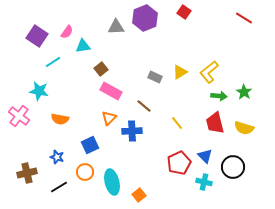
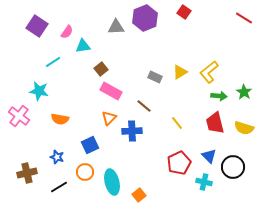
purple square: moved 10 px up
blue triangle: moved 4 px right
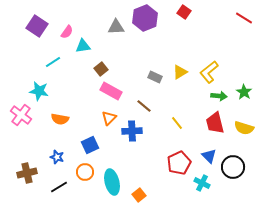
pink cross: moved 2 px right, 1 px up
cyan cross: moved 2 px left, 1 px down; rotated 14 degrees clockwise
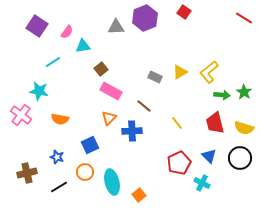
green arrow: moved 3 px right, 1 px up
black circle: moved 7 px right, 9 px up
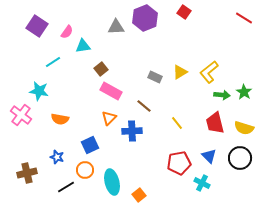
red pentagon: rotated 15 degrees clockwise
orange circle: moved 2 px up
black line: moved 7 px right
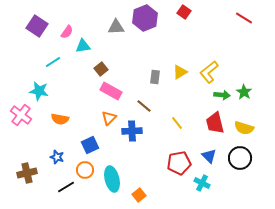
gray rectangle: rotated 72 degrees clockwise
cyan ellipse: moved 3 px up
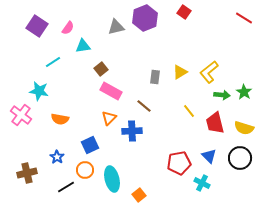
gray triangle: rotated 12 degrees counterclockwise
pink semicircle: moved 1 px right, 4 px up
yellow line: moved 12 px right, 12 px up
blue star: rotated 16 degrees clockwise
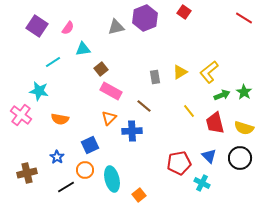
cyan triangle: moved 3 px down
gray rectangle: rotated 16 degrees counterclockwise
green arrow: rotated 28 degrees counterclockwise
